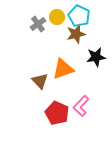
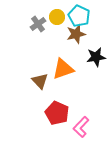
pink L-shape: moved 21 px down
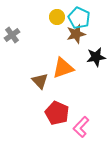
cyan pentagon: moved 2 px down
gray cross: moved 26 px left, 11 px down
orange triangle: moved 1 px up
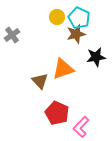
orange triangle: moved 1 px down
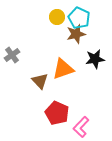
gray cross: moved 20 px down
black star: moved 1 px left, 2 px down
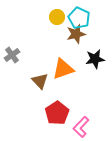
red pentagon: rotated 15 degrees clockwise
